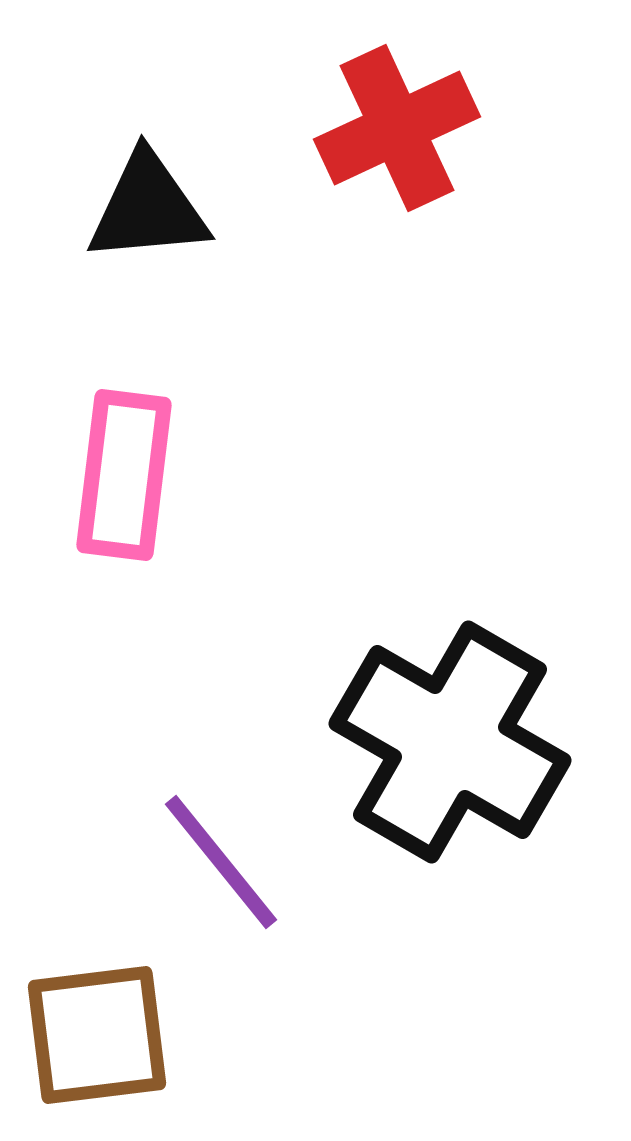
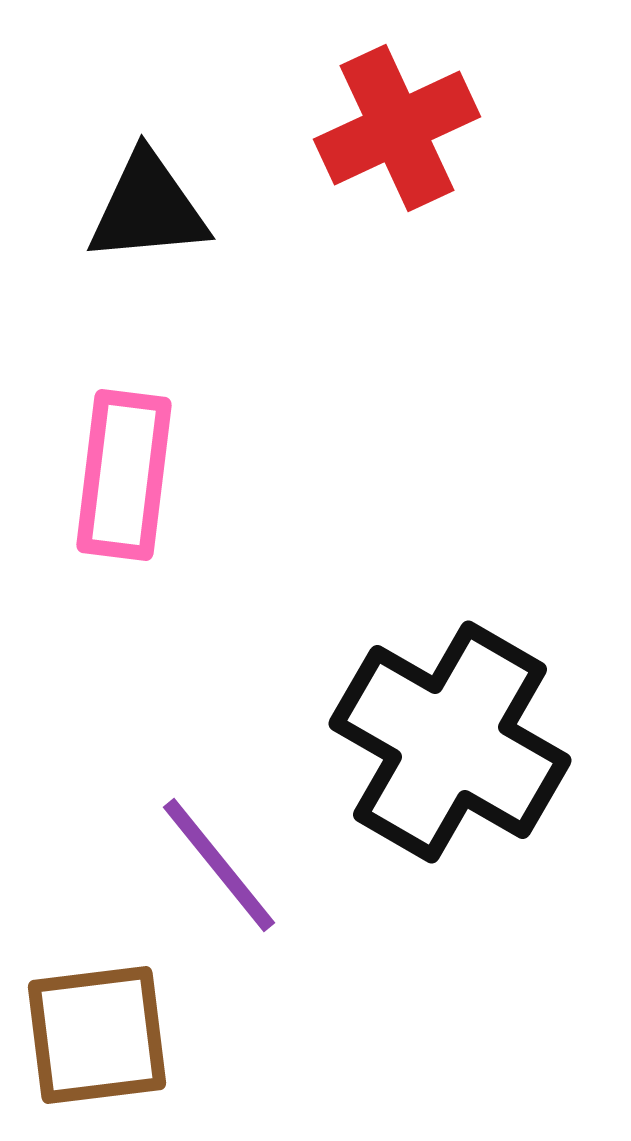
purple line: moved 2 px left, 3 px down
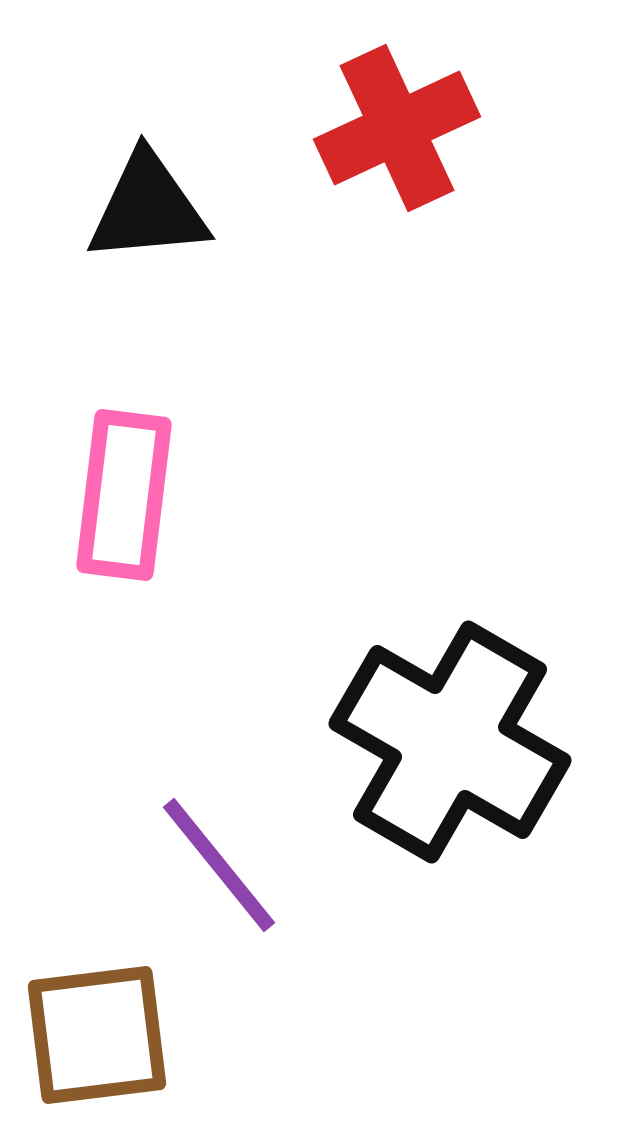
pink rectangle: moved 20 px down
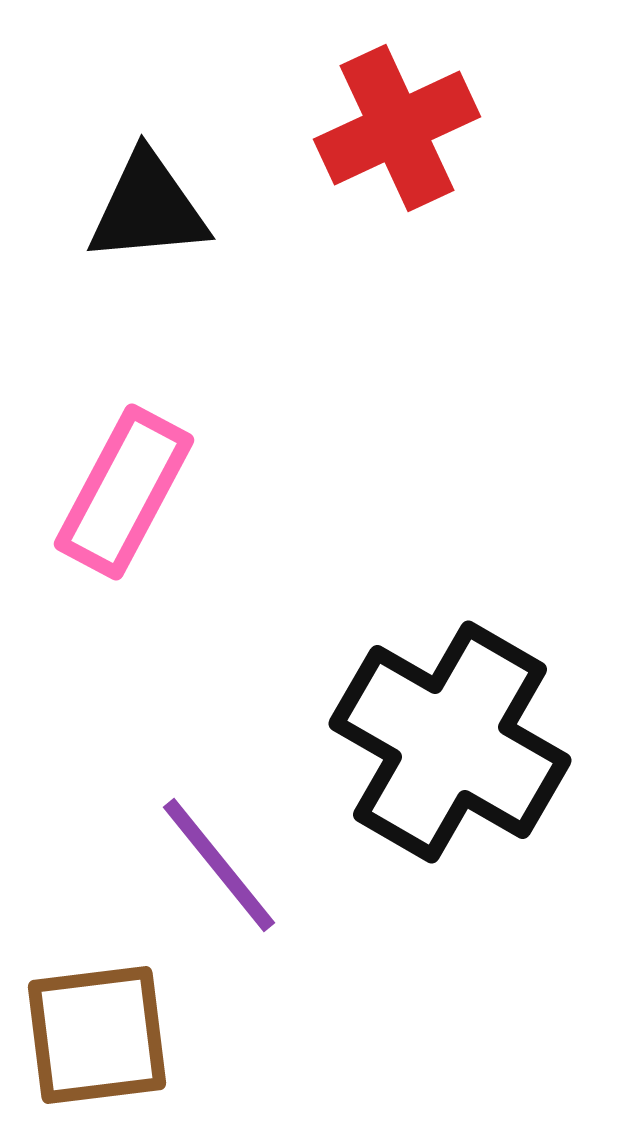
pink rectangle: moved 3 px up; rotated 21 degrees clockwise
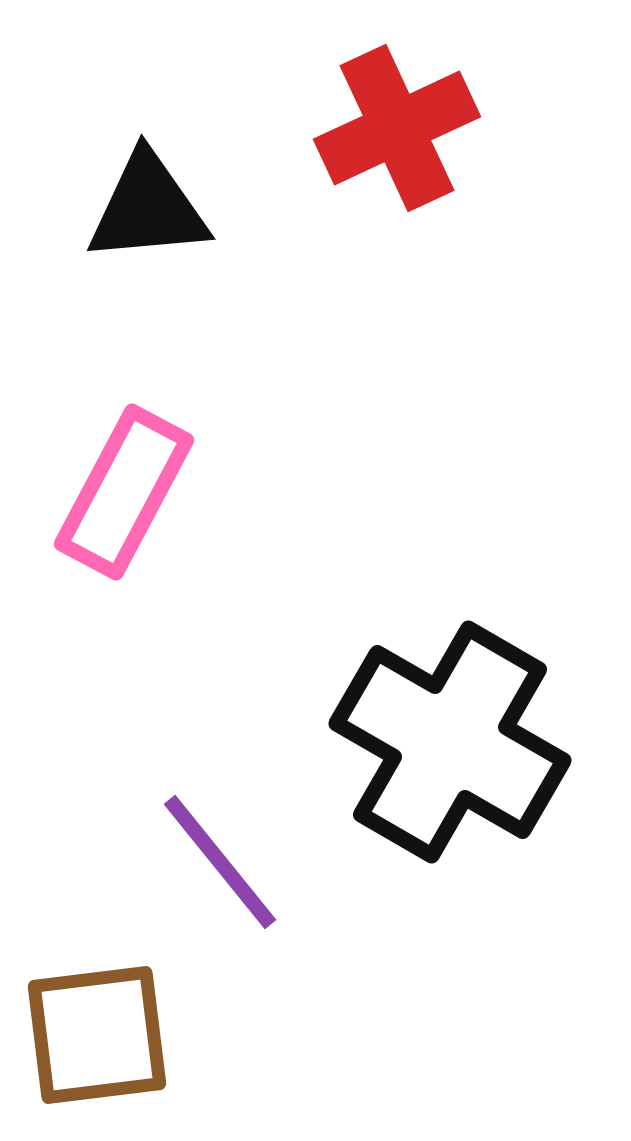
purple line: moved 1 px right, 3 px up
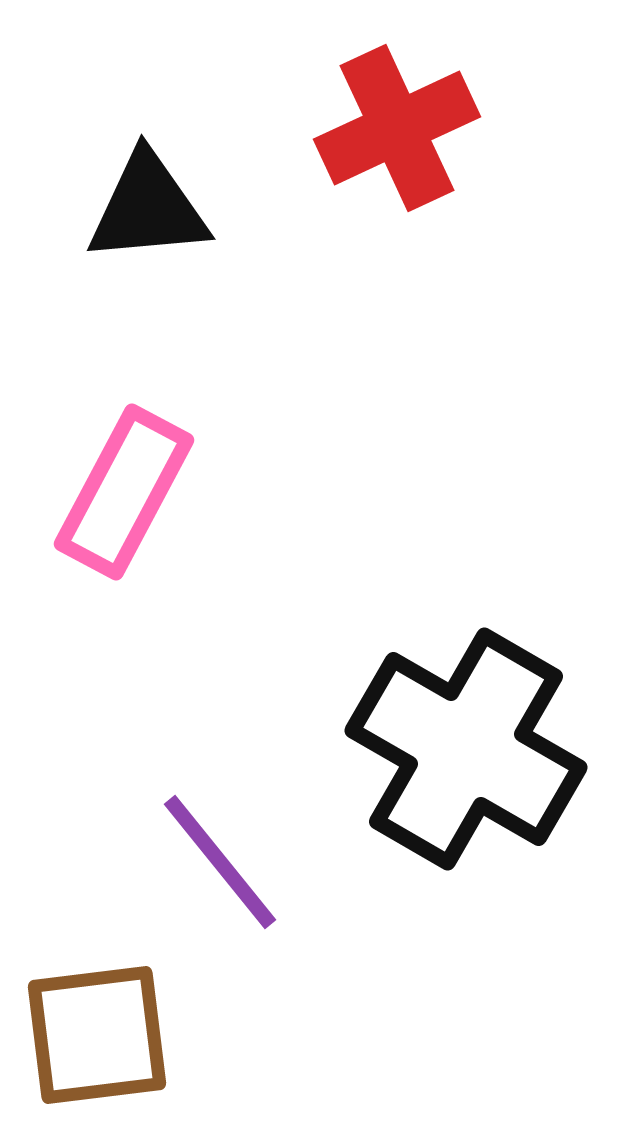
black cross: moved 16 px right, 7 px down
